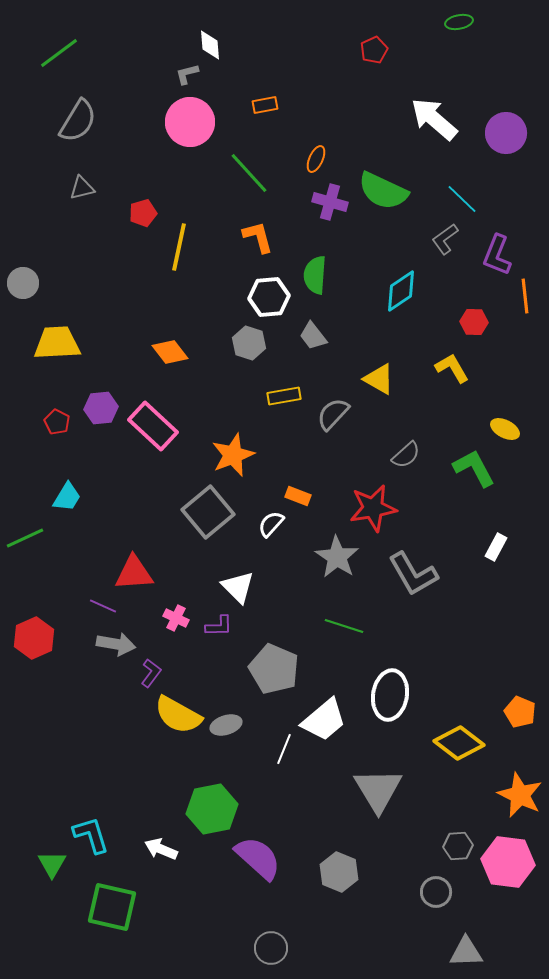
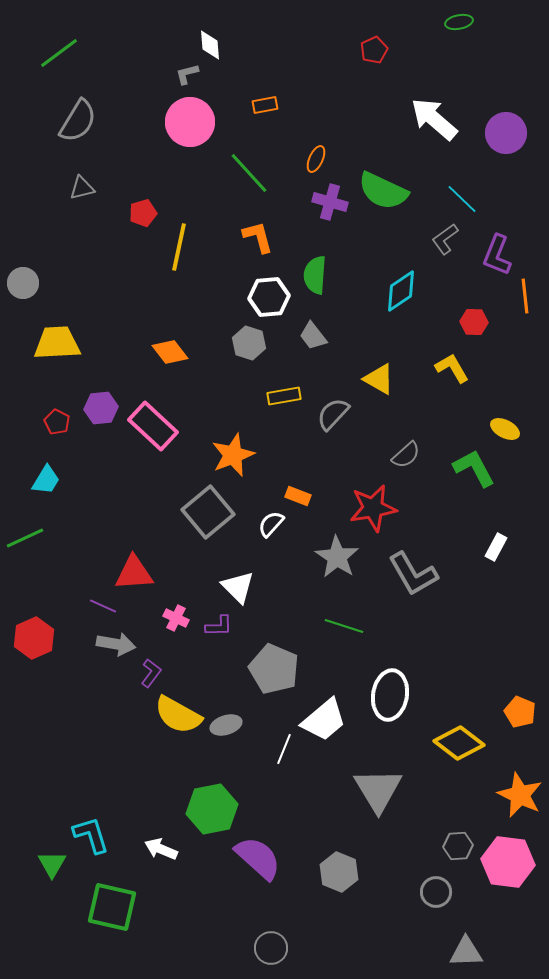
cyan trapezoid at (67, 497): moved 21 px left, 17 px up
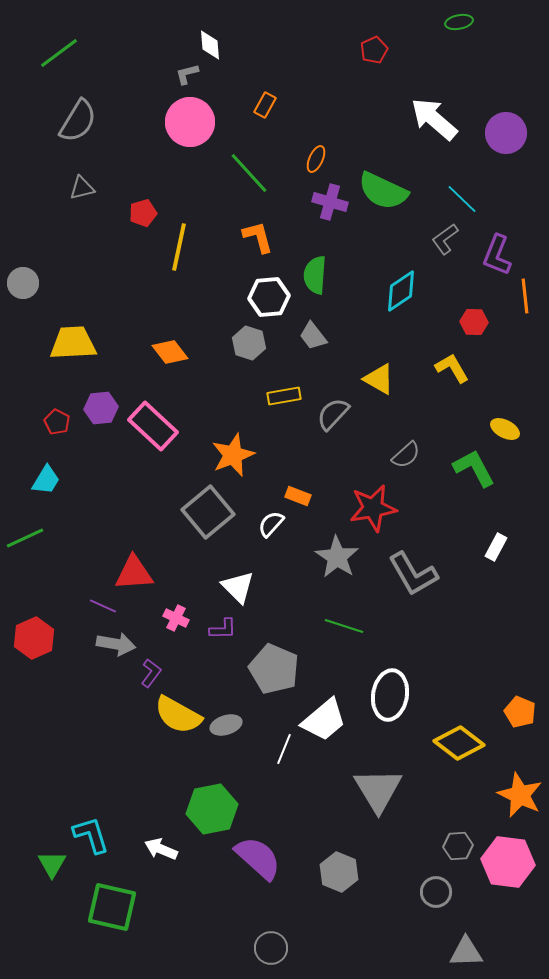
orange rectangle at (265, 105): rotated 50 degrees counterclockwise
yellow trapezoid at (57, 343): moved 16 px right
purple L-shape at (219, 626): moved 4 px right, 3 px down
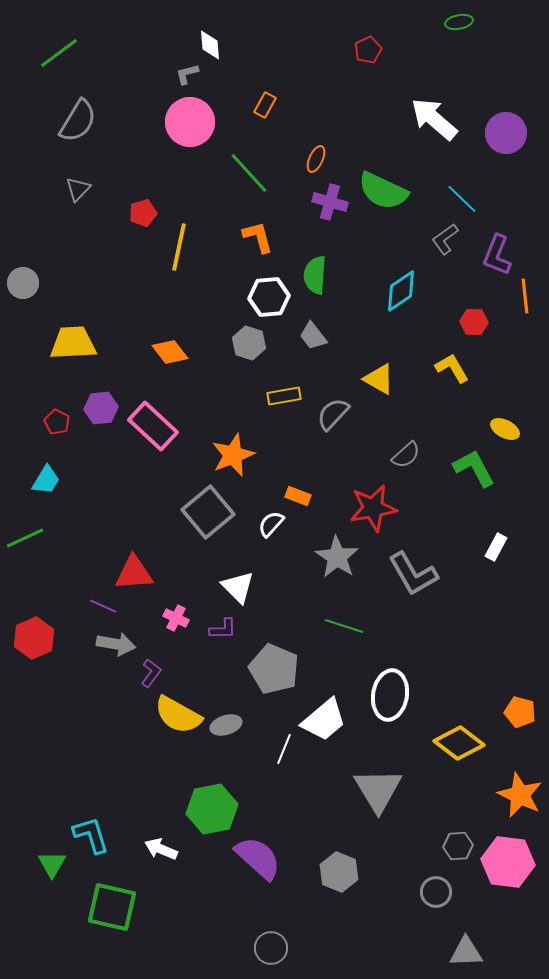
red pentagon at (374, 50): moved 6 px left
gray triangle at (82, 188): moved 4 px left, 1 px down; rotated 32 degrees counterclockwise
orange pentagon at (520, 712): rotated 8 degrees counterclockwise
